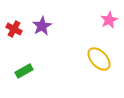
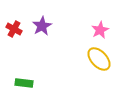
pink star: moved 9 px left, 10 px down
green rectangle: moved 12 px down; rotated 36 degrees clockwise
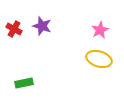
purple star: rotated 24 degrees counterclockwise
yellow ellipse: rotated 30 degrees counterclockwise
green rectangle: rotated 18 degrees counterclockwise
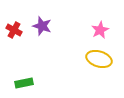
red cross: moved 1 px down
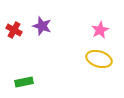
green rectangle: moved 1 px up
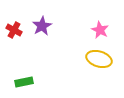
purple star: rotated 24 degrees clockwise
pink star: rotated 18 degrees counterclockwise
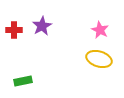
red cross: rotated 28 degrees counterclockwise
green rectangle: moved 1 px left, 1 px up
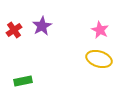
red cross: rotated 35 degrees counterclockwise
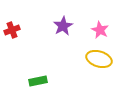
purple star: moved 21 px right
red cross: moved 2 px left; rotated 14 degrees clockwise
green rectangle: moved 15 px right
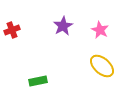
yellow ellipse: moved 3 px right, 7 px down; rotated 25 degrees clockwise
